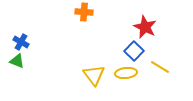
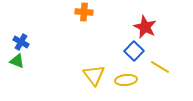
yellow ellipse: moved 7 px down
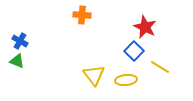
orange cross: moved 2 px left, 3 px down
blue cross: moved 1 px left, 1 px up
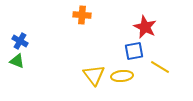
blue square: rotated 36 degrees clockwise
yellow ellipse: moved 4 px left, 4 px up
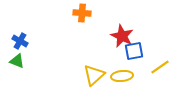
orange cross: moved 2 px up
red star: moved 23 px left, 9 px down
yellow line: rotated 66 degrees counterclockwise
yellow triangle: rotated 25 degrees clockwise
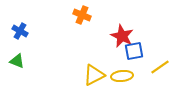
orange cross: moved 2 px down; rotated 18 degrees clockwise
blue cross: moved 10 px up
yellow triangle: rotated 15 degrees clockwise
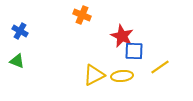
blue square: rotated 12 degrees clockwise
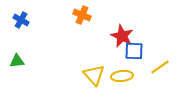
blue cross: moved 1 px right, 11 px up
green triangle: rotated 28 degrees counterclockwise
yellow triangle: rotated 45 degrees counterclockwise
